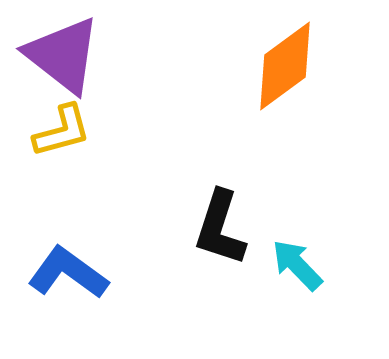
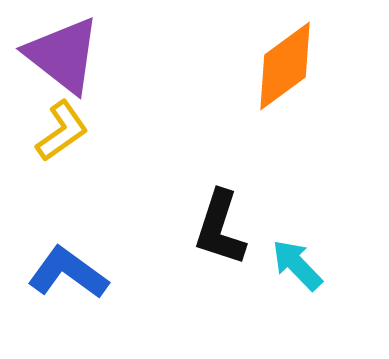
yellow L-shape: rotated 20 degrees counterclockwise
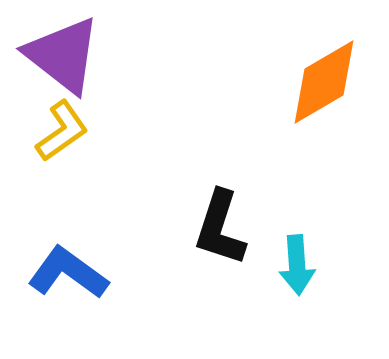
orange diamond: moved 39 px right, 16 px down; rotated 6 degrees clockwise
cyan arrow: rotated 140 degrees counterclockwise
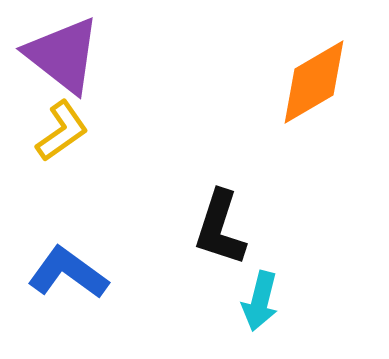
orange diamond: moved 10 px left
cyan arrow: moved 37 px left, 36 px down; rotated 18 degrees clockwise
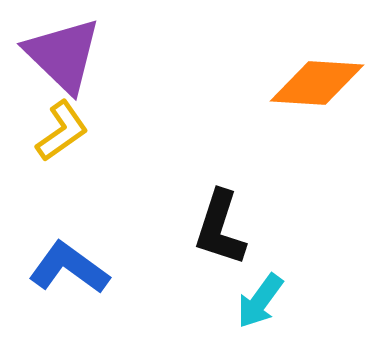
purple triangle: rotated 6 degrees clockwise
orange diamond: moved 3 px right, 1 px down; rotated 34 degrees clockwise
blue L-shape: moved 1 px right, 5 px up
cyan arrow: rotated 22 degrees clockwise
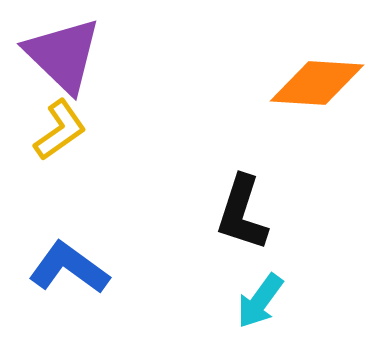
yellow L-shape: moved 2 px left, 1 px up
black L-shape: moved 22 px right, 15 px up
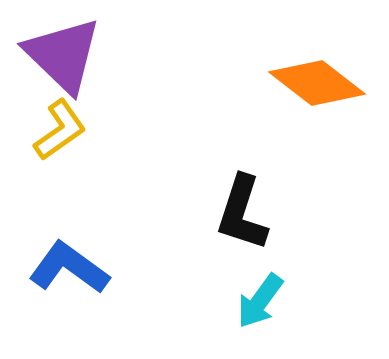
orange diamond: rotated 34 degrees clockwise
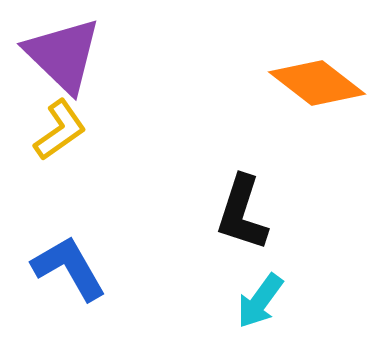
blue L-shape: rotated 24 degrees clockwise
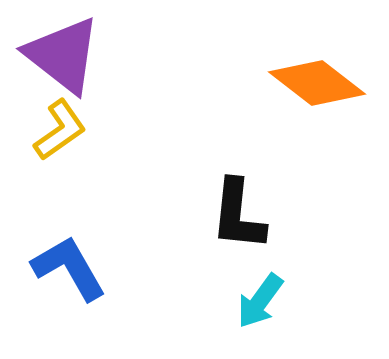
purple triangle: rotated 6 degrees counterclockwise
black L-shape: moved 4 px left, 2 px down; rotated 12 degrees counterclockwise
